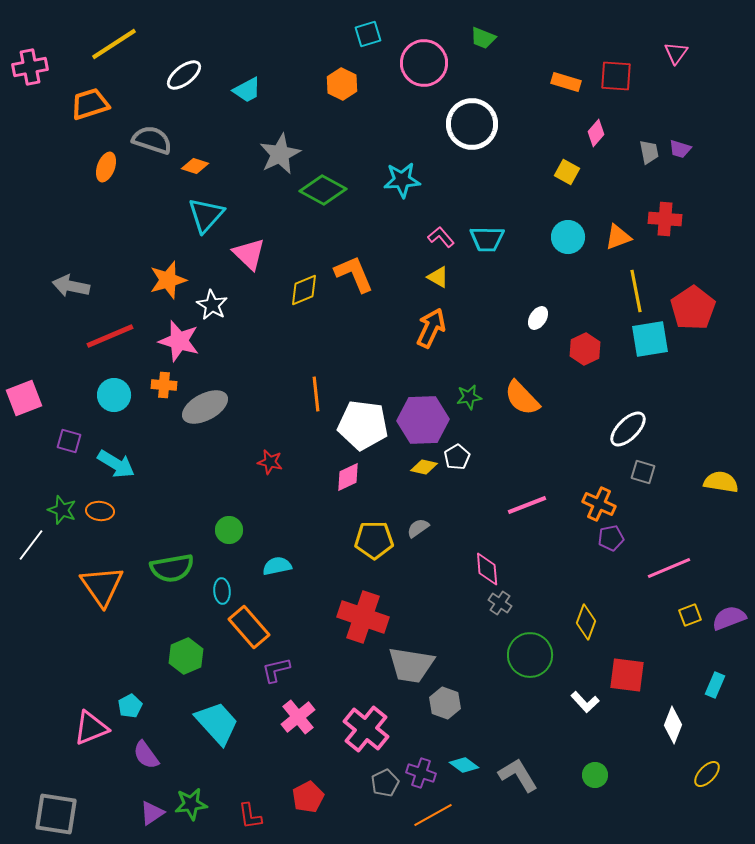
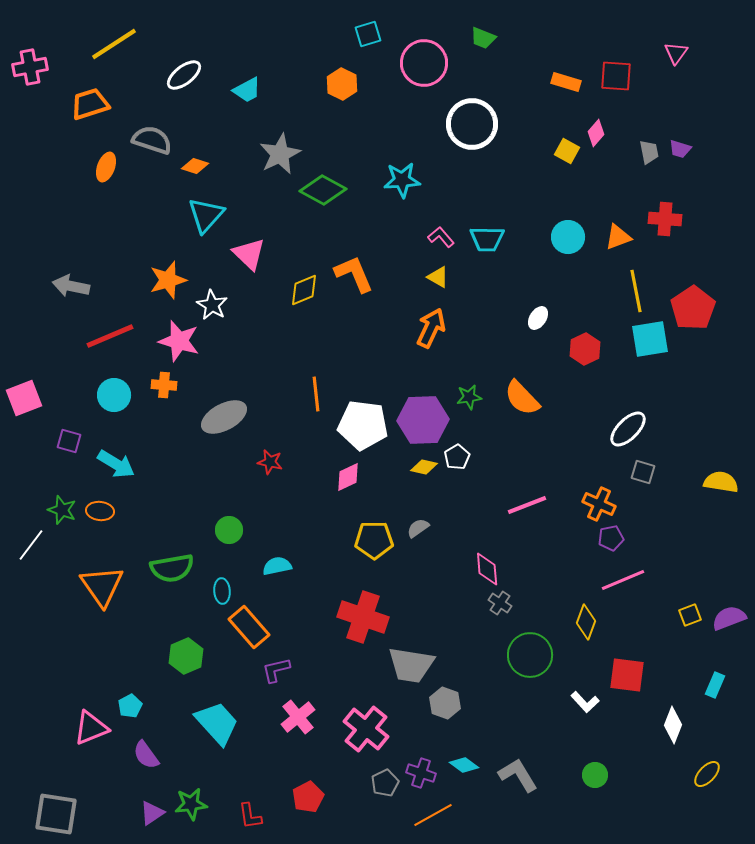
yellow square at (567, 172): moved 21 px up
gray ellipse at (205, 407): moved 19 px right, 10 px down
pink line at (669, 568): moved 46 px left, 12 px down
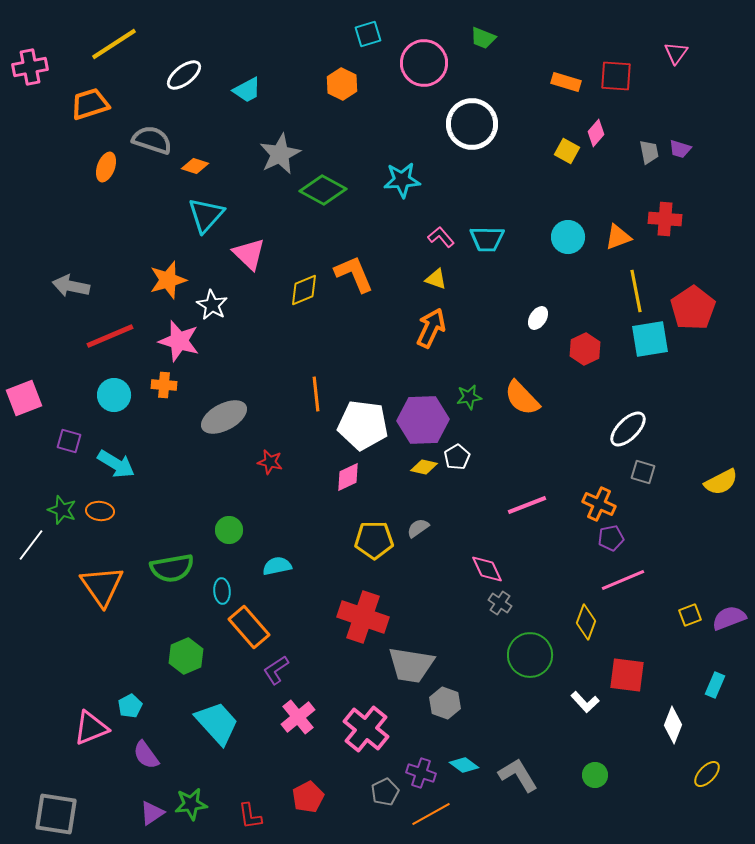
yellow triangle at (438, 277): moved 2 px left, 2 px down; rotated 10 degrees counterclockwise
yellow semicircle at (721, 482): rotated 144 degrees clockwise
pink diamond at (487, 569): rotated 20 degrees counterclockwise
purple L-shape at (276, 670): rotated 20 degrees counterclockwise
gray pentagon at (385, 783): moved 9 px down
orange line at (433, 815): moved 2 px left, 1 px up
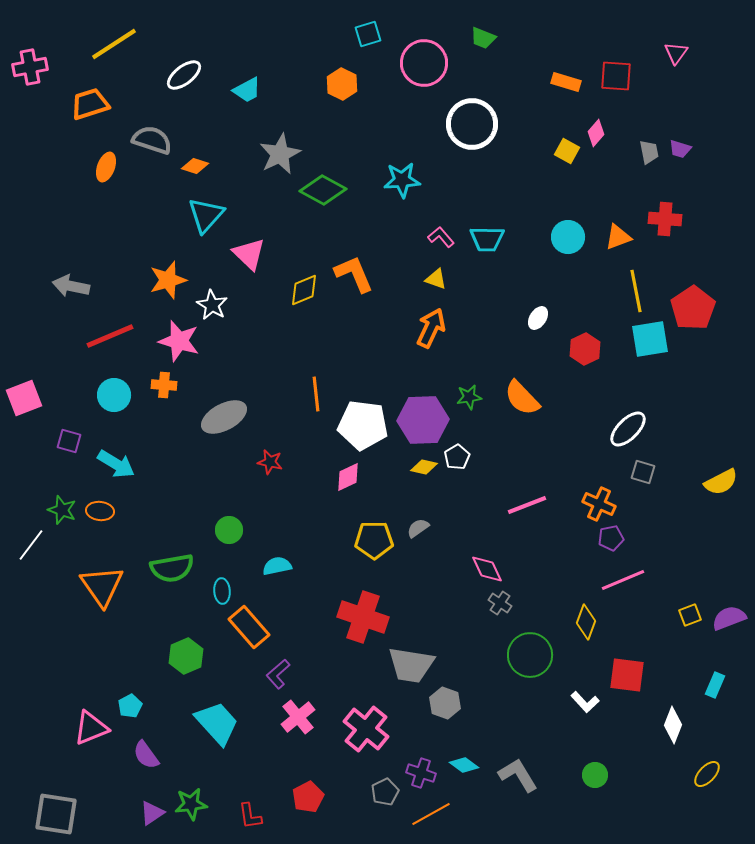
purple L-shape at (276, 670): moved 2 px right, 4 px down; rotated 8 degrees counterclockwise
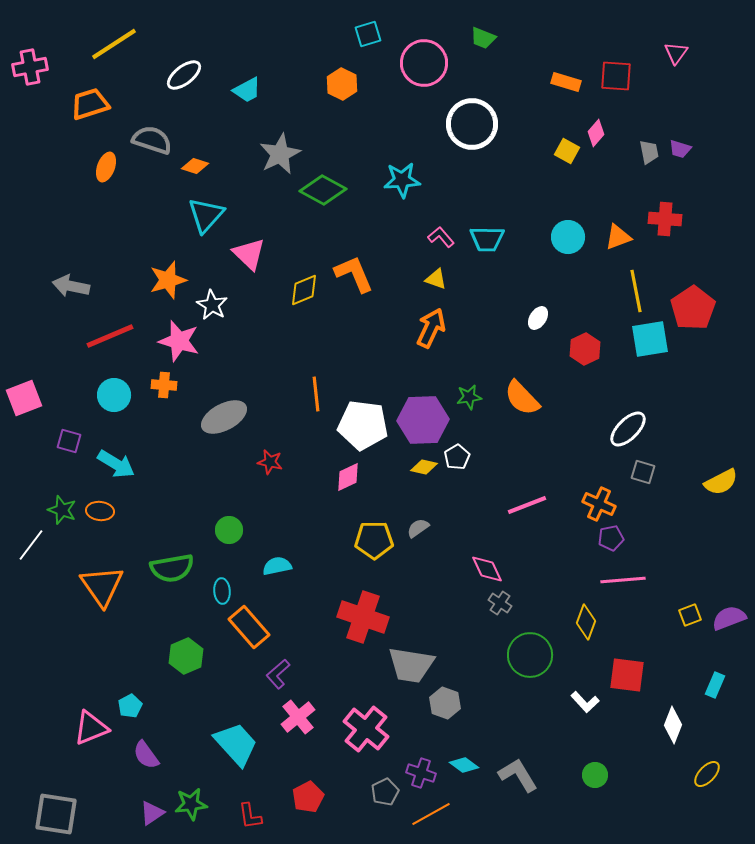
pink line at (623, 580): rotated 18 degrees clockwise
cyan trapezoid at (217, 723): moved 19 px right, 21 px down
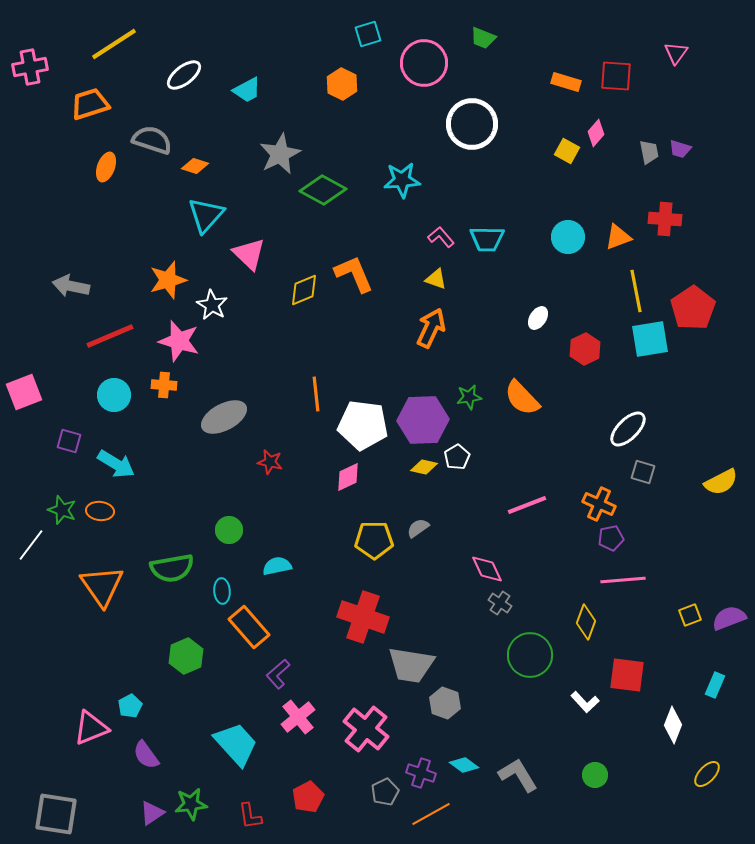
pink square at (24, 398): moved 6 px up
